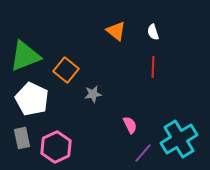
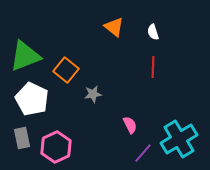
orange triangle: moved 2 px left, 4 px up
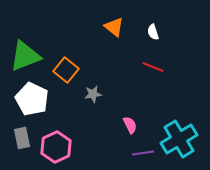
red line: rotated 70 degrees counterclockwise
purple line: rotated 40 degrees clockwise
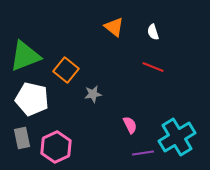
white pentagon: rotated 12 degrees counterclockwise
cyan cross: moved 2 px left, 2 px up
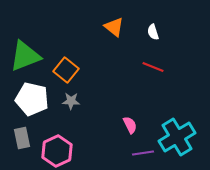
gray star: moved 22 px left, 7 px down; rotated 12 degrees clockwise
pink hexagon: moved 1 px right, 4 px down
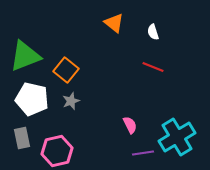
orange triangle: moved 4 px up
gray star: rotated 24 degrees counterclockwise
pink hexagon: rotated 12 degrees clockwise
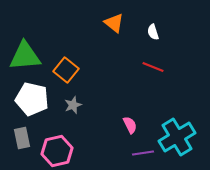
green triangle: rotated 16 degrees clockwise
gray star: moved 2 px right, 4 px down
